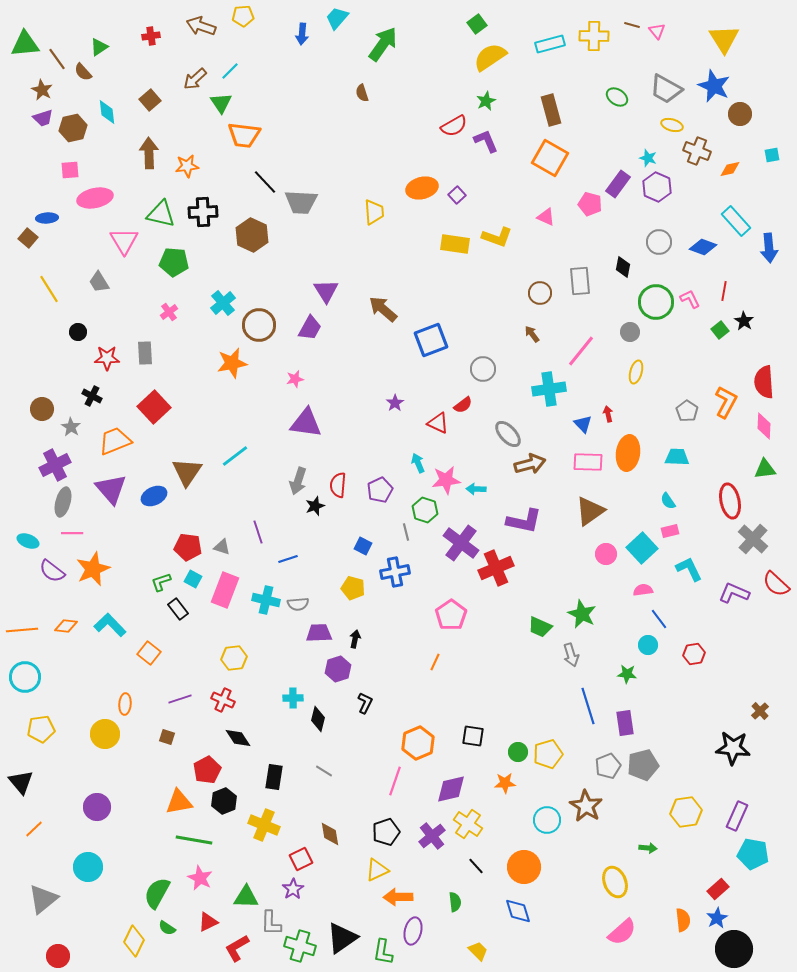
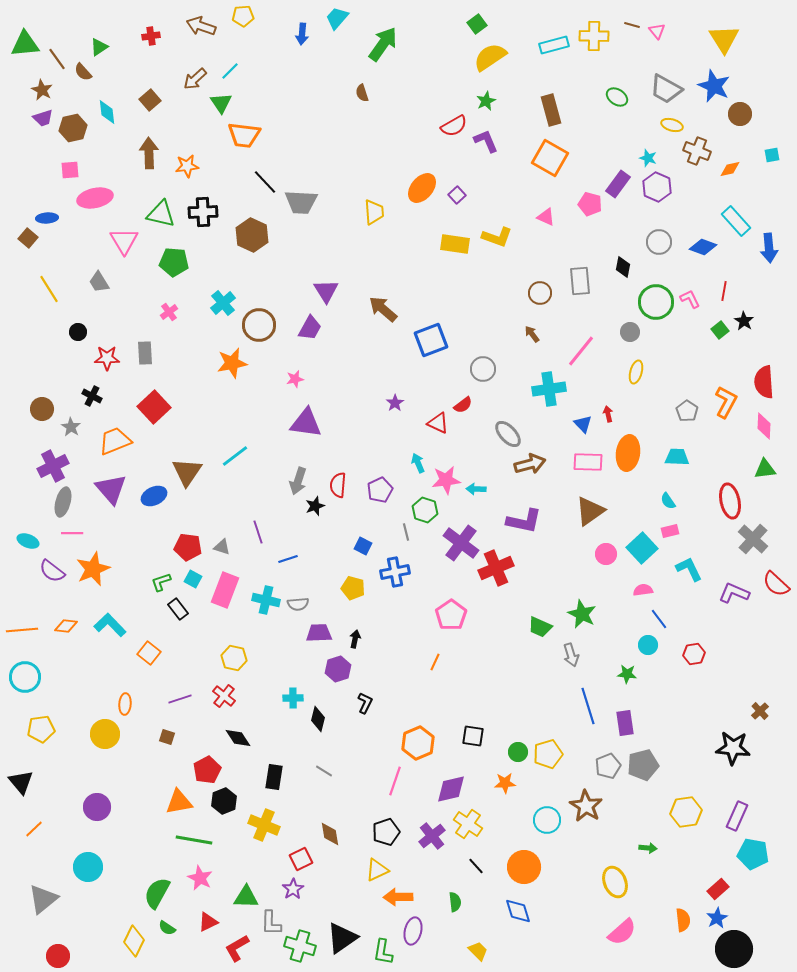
cyan rectangle at (550, 44): moved 4 px right, 1 px down
orange ellipse at (422, 188): rotated 36 degrees counterclockwise
purple cross at (55, 465): moved 2 px left, 1 px down
yellow hexagon at (234, 658): rotated 20 degrees clockwise
red cross at (223, 700): moved 1 px right, 4 px up; rotated 15 degrees clockwise
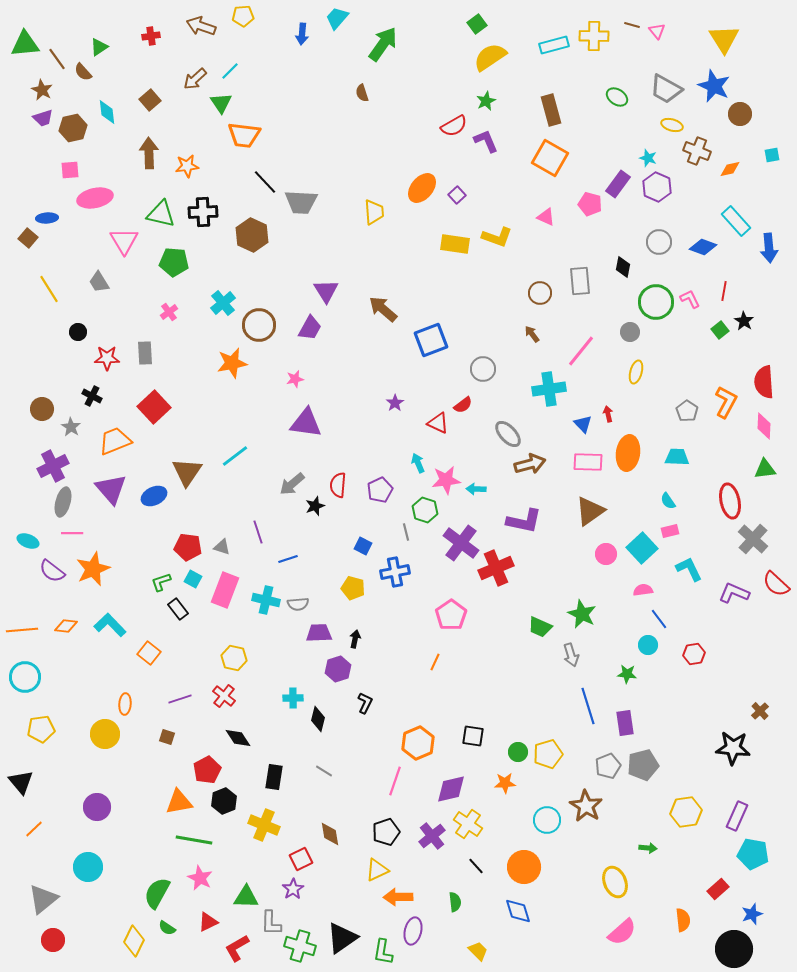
gray arrow at (298, 481): moved 6 px left, 3 px down; rotated 32 degrees clockwise
blue star at (717, 918): moved 35 px right, 4 px up; rotated 10 degrees clockwise
red circle at (58, 956): moved 5 px left, 16 px up
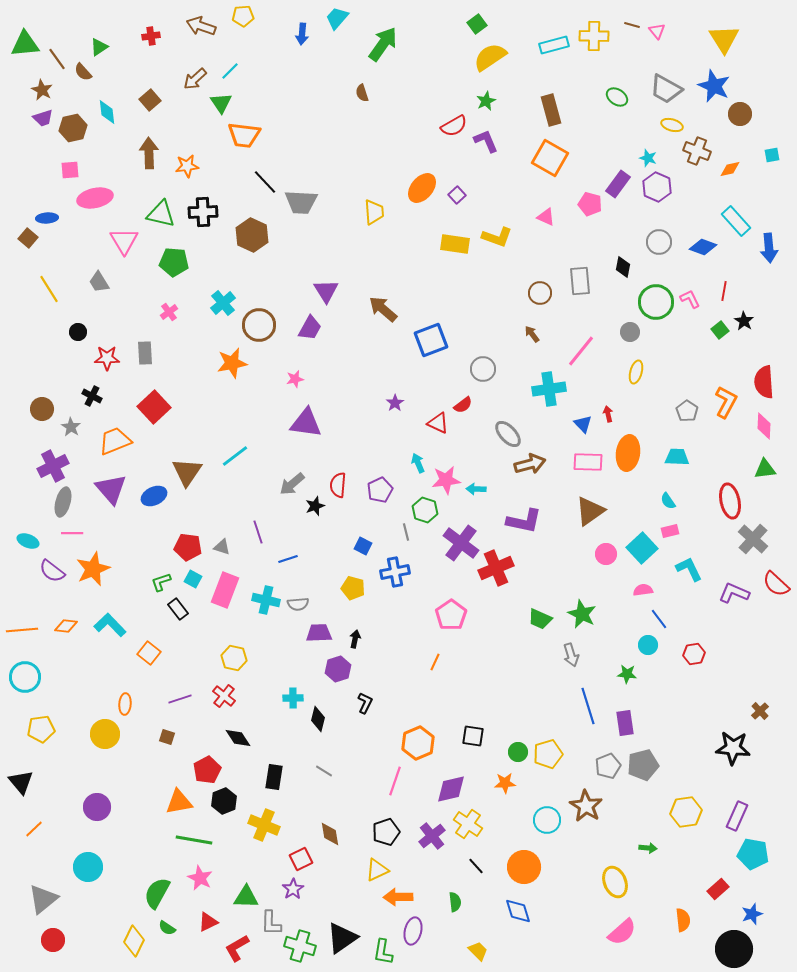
green trapezoid at (540, 627): moved 8 px up
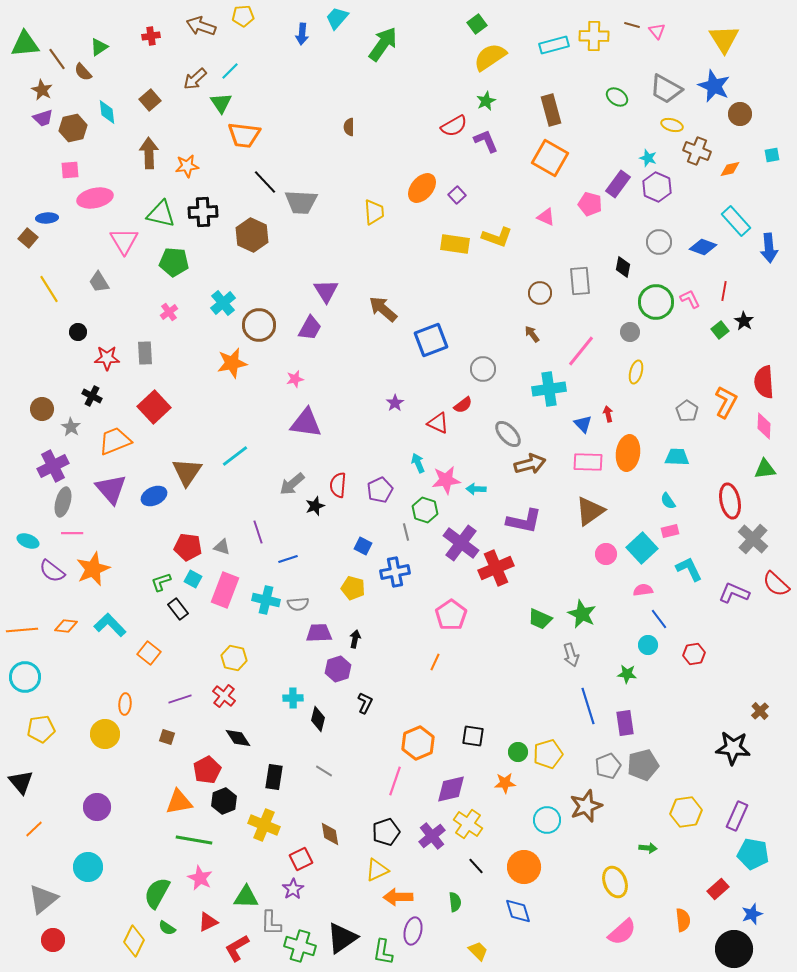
brown semicircle at (362, 93): moved 13 px left, 34 px down; rotated 18 degrees clockwise
brown star at (586, 806): rotated 20 degrees clockwise
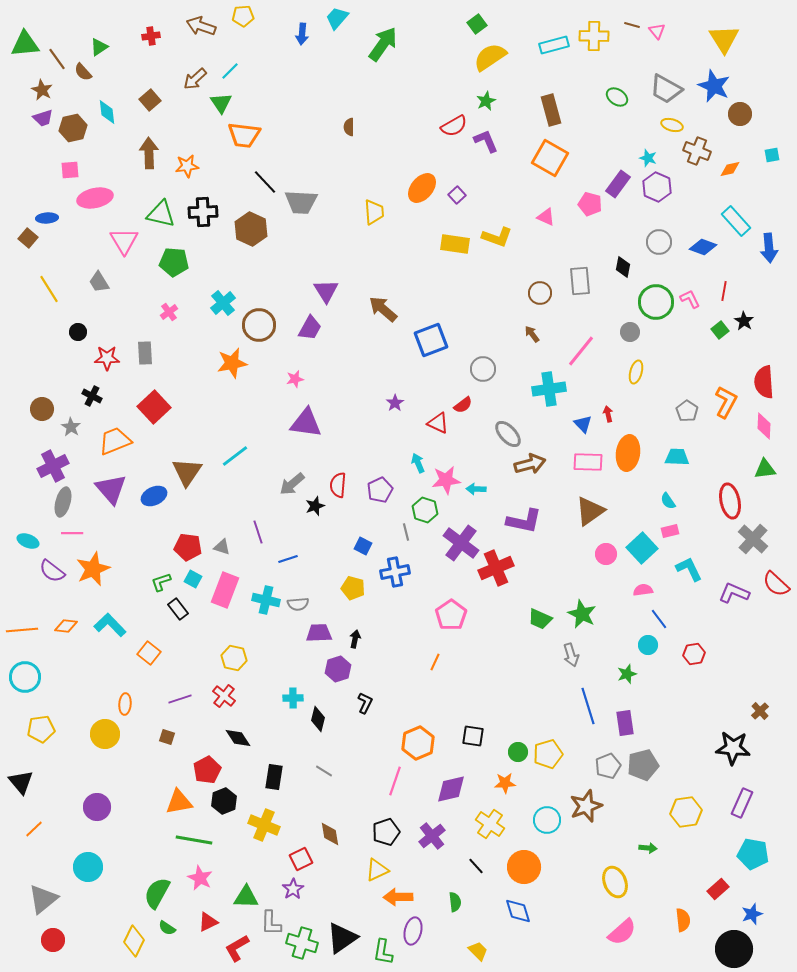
brown hexagon at (252, 235): moved 1 px left, 6 px up
green star at (627, 674): rotated 24 degrees counterclockwise
purple rectangle at (737, 816): moved 5 px right, 13 px up
yellow cross at (468, 824): moved 22 px right
green cross at (300, 946): moved 2 px right, 3 px up
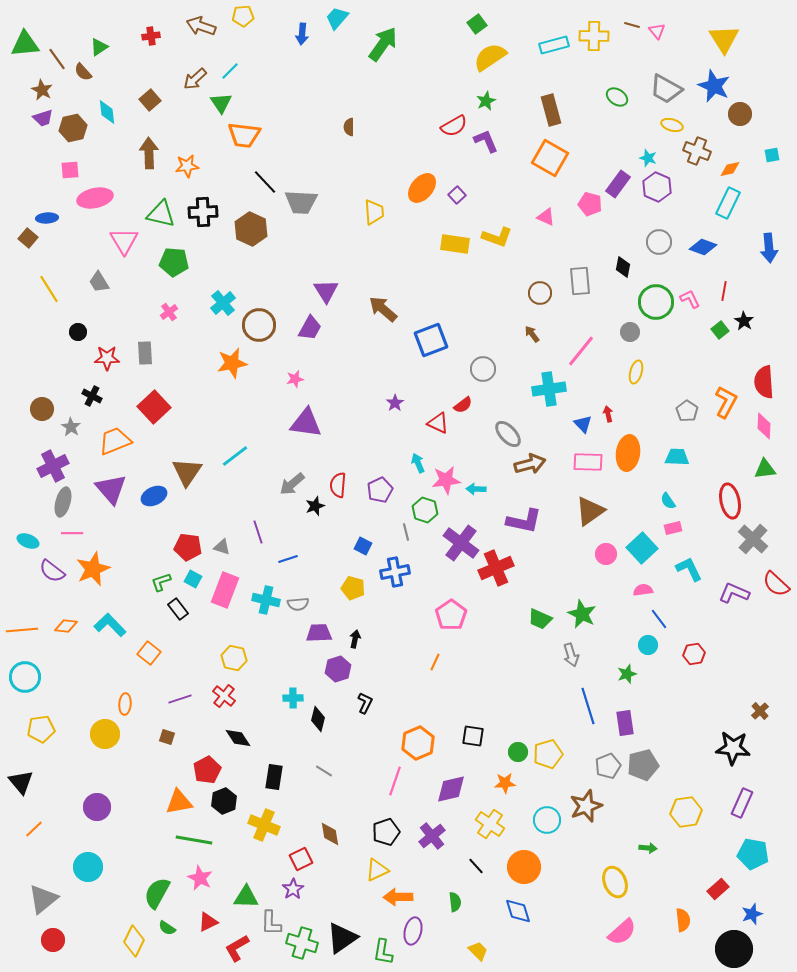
cyan rectangle at (736, 221): moved 8 px left, 18 px up; rotated 68 degrees clockwise
pink rectangle at (670, 531): moved 3 px right, 3 px up
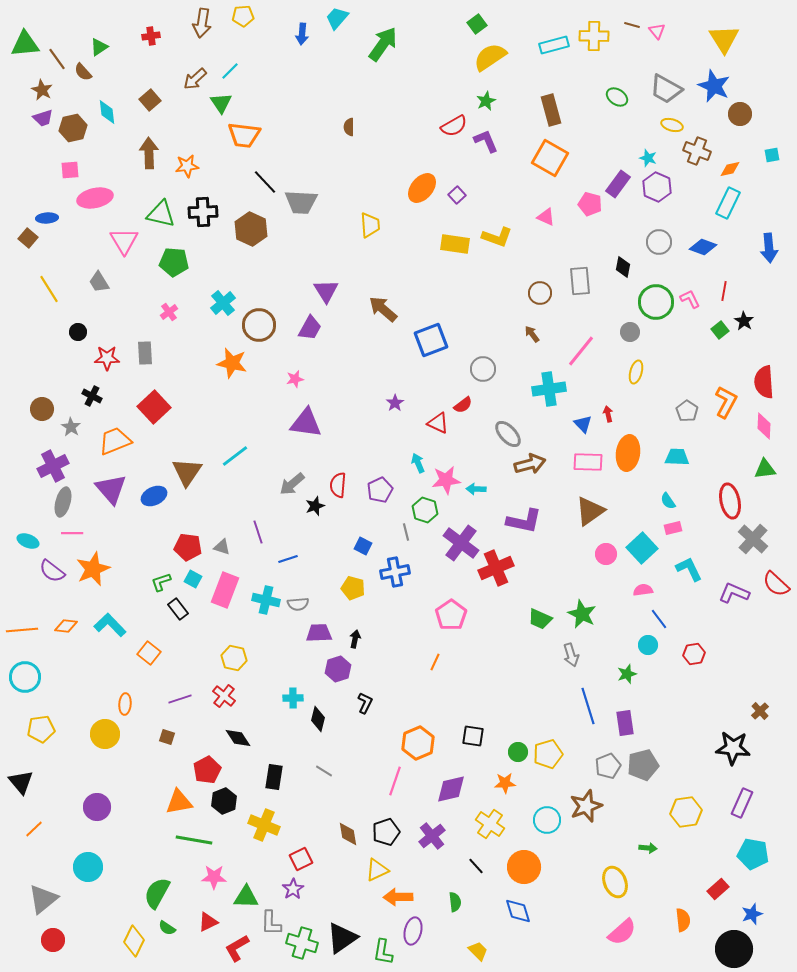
brown arrow at (201, 26): moved 1 px right, 3 px up; rotated 100 degrees counterclockwise
yellow trapezoid at (374, 212): moved 4 px left, 13 px down
orange star at (232, 363): rotated 24 degrees clockwise
brown diamond at (330, 834): moved 18 px right
pink star at (200, 878): moved 14 px right, 1 px up; rotated 25 degrees counterclockwise
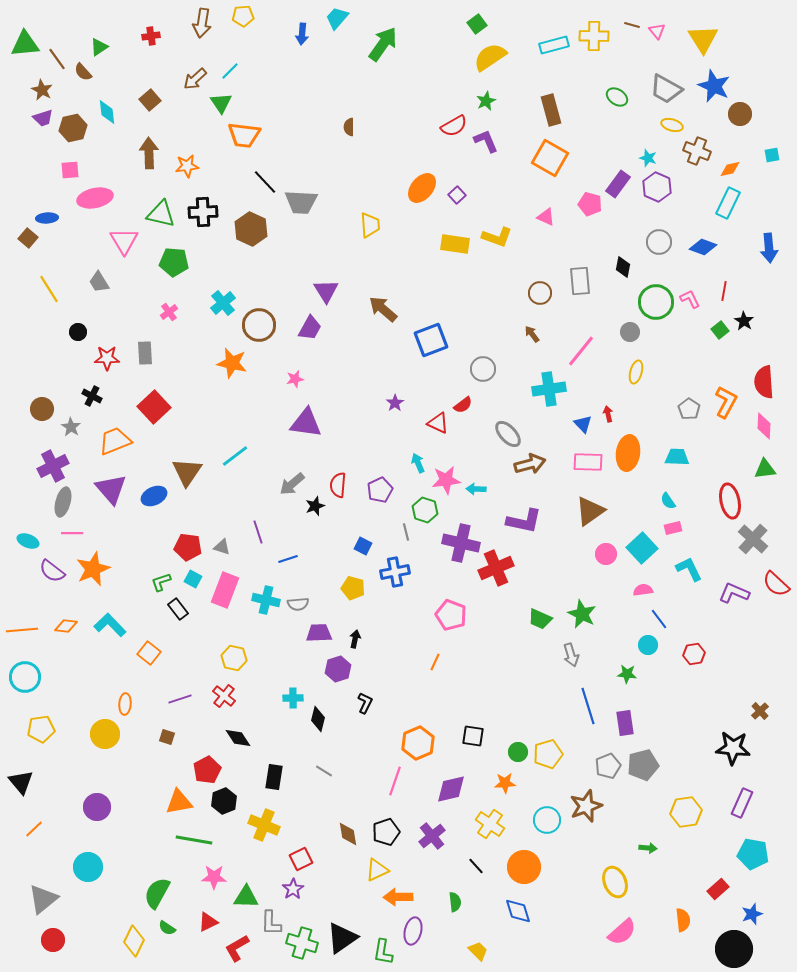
yellow triangle at (724, 39): moved 21 px left
gray pentagon at (687, 411): moved 2 px right, 2 px up
purple cross at (461, 543): rotated 24 degrees counterclockwise
pink pentagon at (451, 615): rotated 16 degrees counterclockwise
green star at (627, 674): rotated 24 degrees clockwise
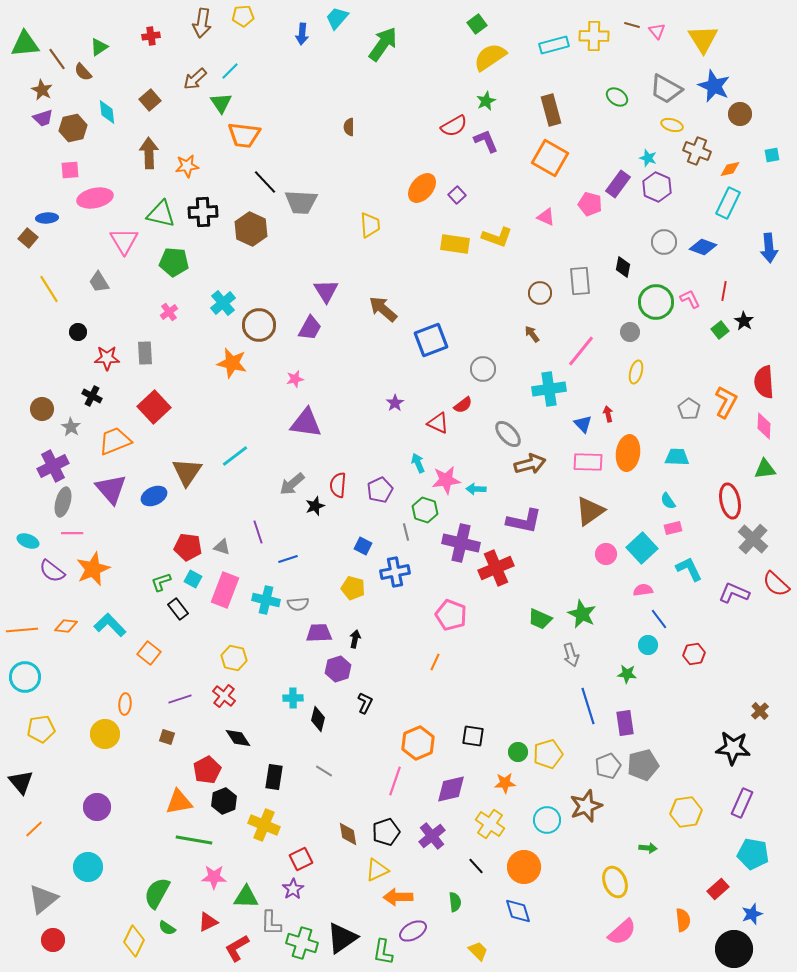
gray circle at (659, 242): moved 5 px right
purple ellipse at (413, 931): rotated 48 degrees clockwise
